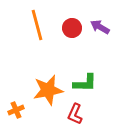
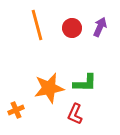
purple arrow: rotated 84 degrees clockwise
orange star: moved 1 px right, 2 px up
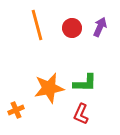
red L-shape: moved 6 px right
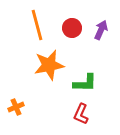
purple arrow: moved 1 px right, 3 px down
orange star: moved 23 px up
orange cross: moved 3 px up
